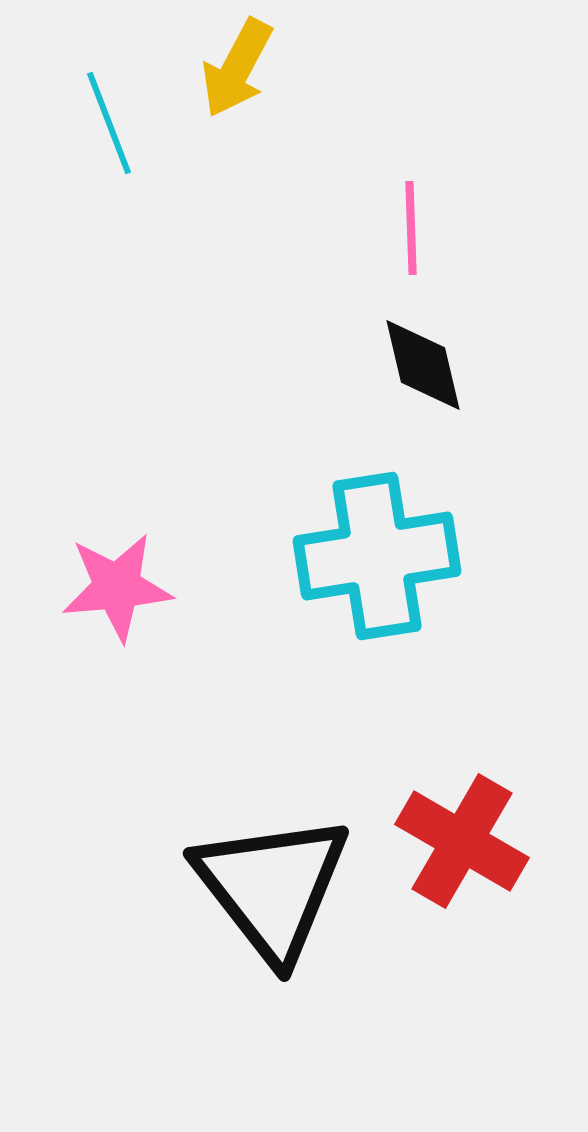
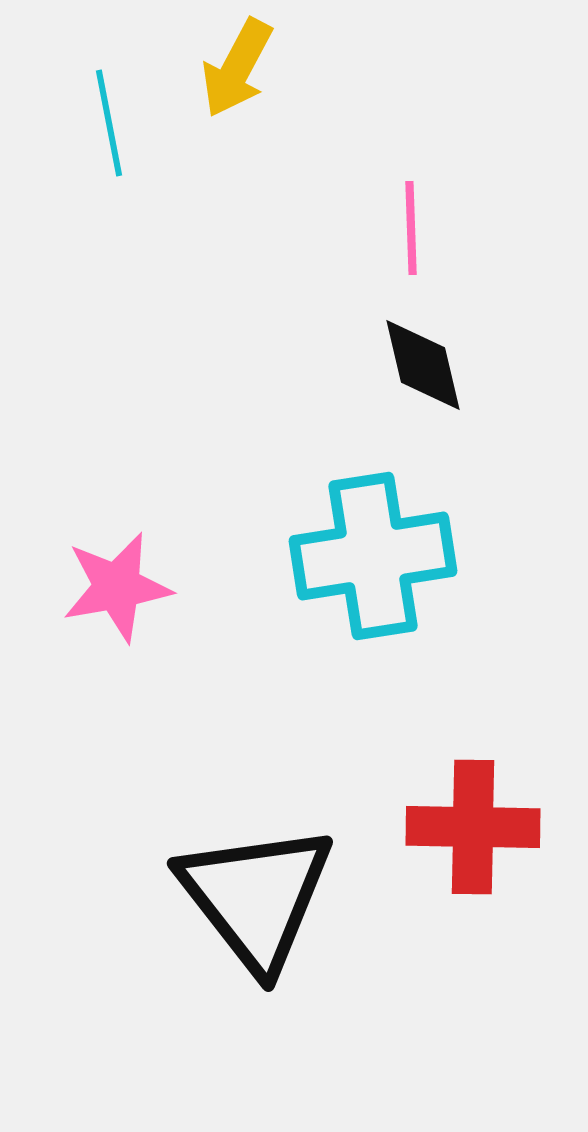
cyan line: rotated 10 degrees clockwise
cyan cross: moved 4 px left
pink star: rotated 5 degrees counterclockwise
red cross: moved 11 px right, 14 px up; rotated 29 degrees counterclockwise
black triangle: moved 16 px left, 10 px down
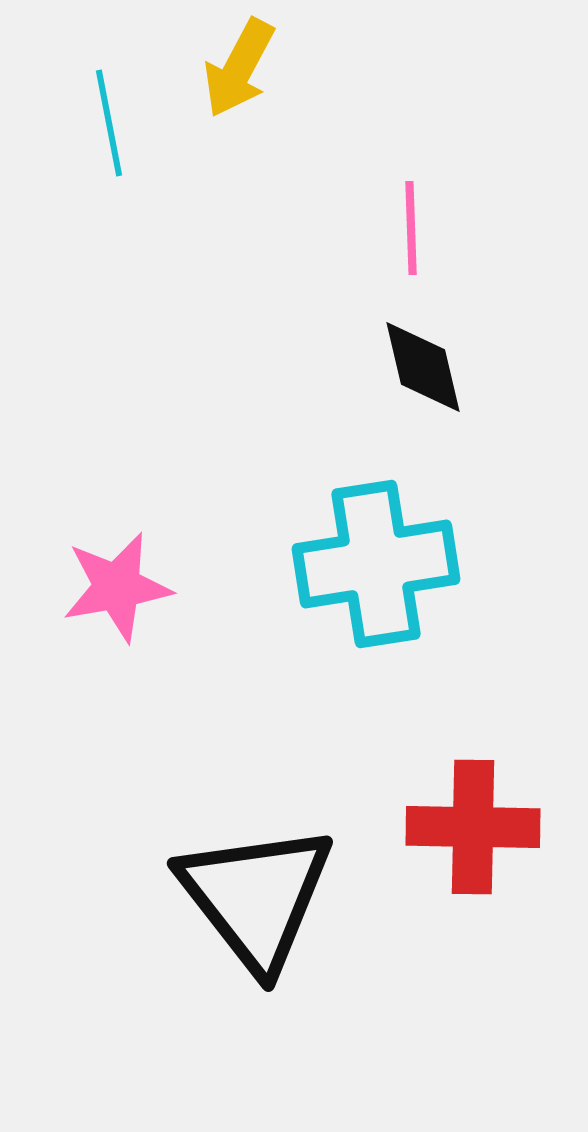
yellow arrow: moved 2 px right
black diamond: moved 2 px down
cyan cross: moved 3 px right, 8 px down
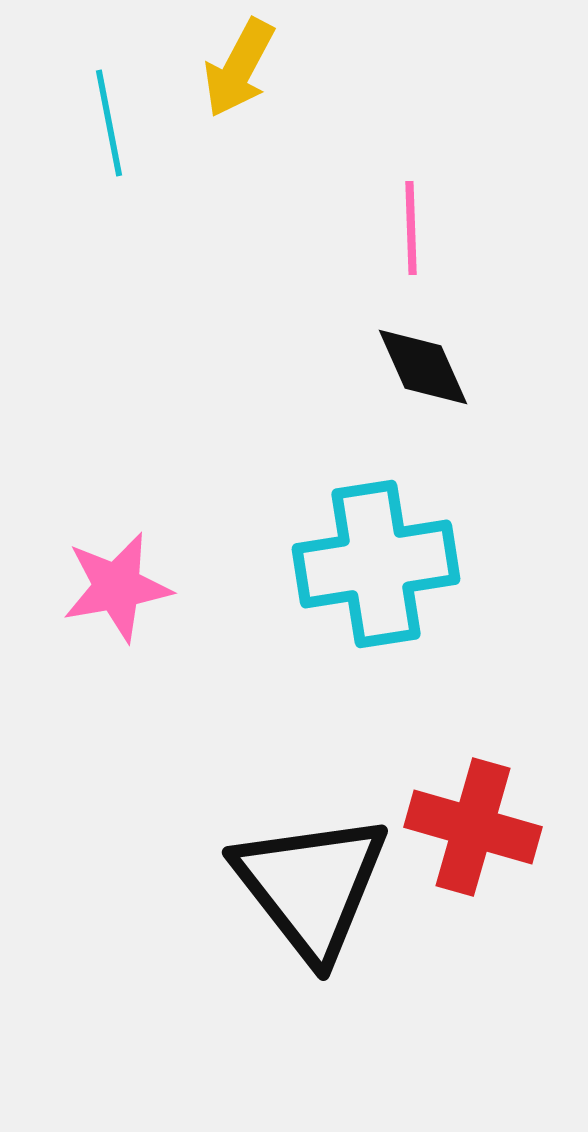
black diamond: rotated 11 degrees counterclockwise
red cross: rotated 15 degrees clockwise
black triangle: moved 55 px right, 11 px up
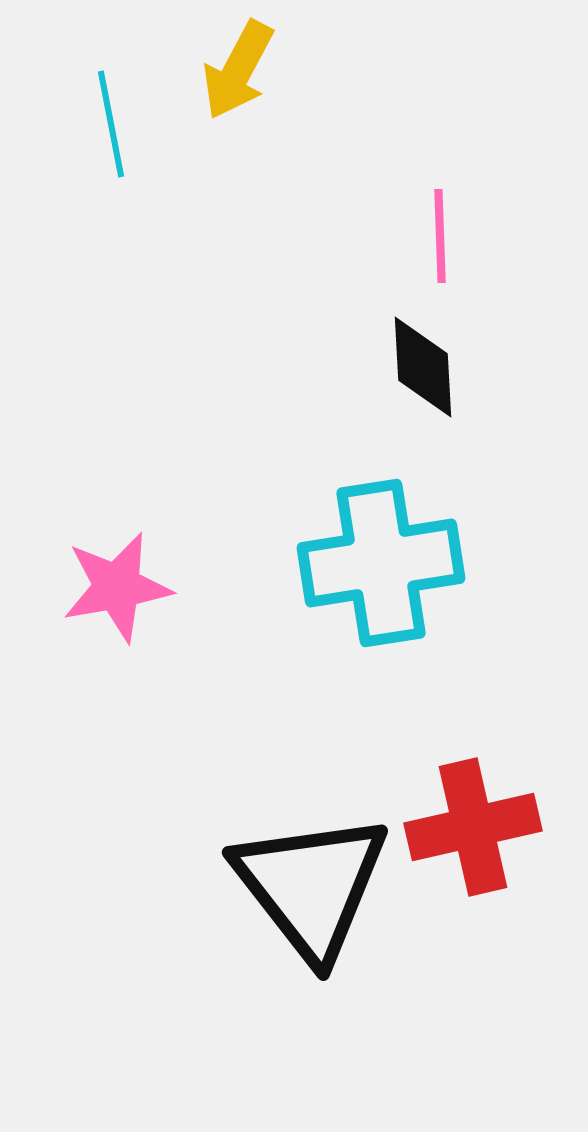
yellow arrow: moved 1 px left, 2 px down
cyan line: moved 2 px right, 1 px down
pink line: moved 29 px right, 8 px down
black diamond: rotated 21 degrees clockwise
cyan cross: moved 5 px right, 1 px up
red cross: rotated 29 degrees counterclockwise
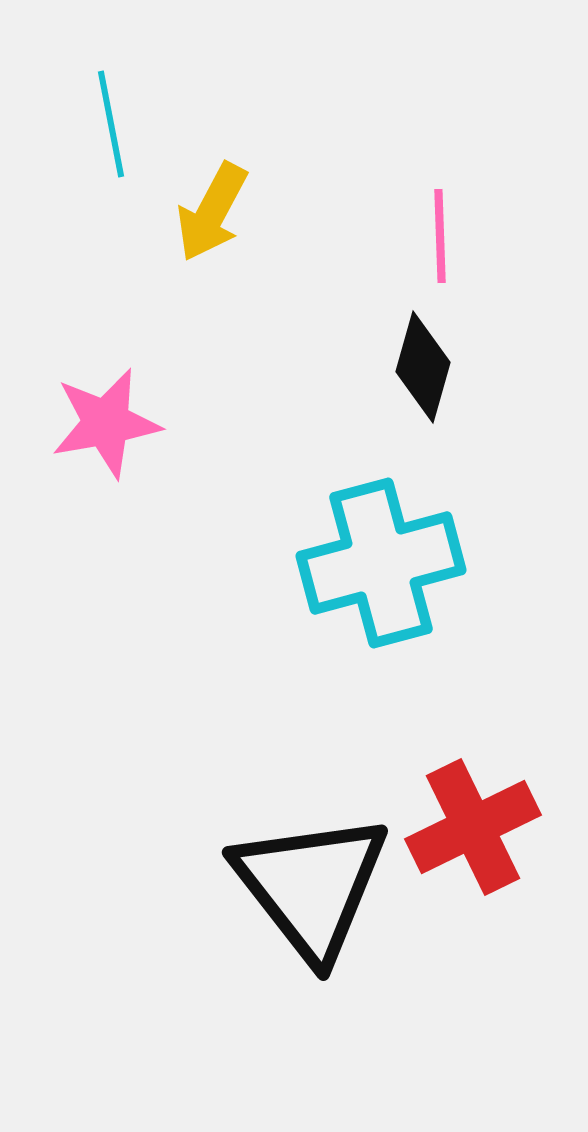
yellow arrow: moved 26 px left, 142 px down
black diamond: rotated 19 degrees clockwise
cyan cross: rotated 6 degrees counterclockwise
pink star: moved 11 px left, 164 px up
red cross: rotated 13 degrees counterclockwise
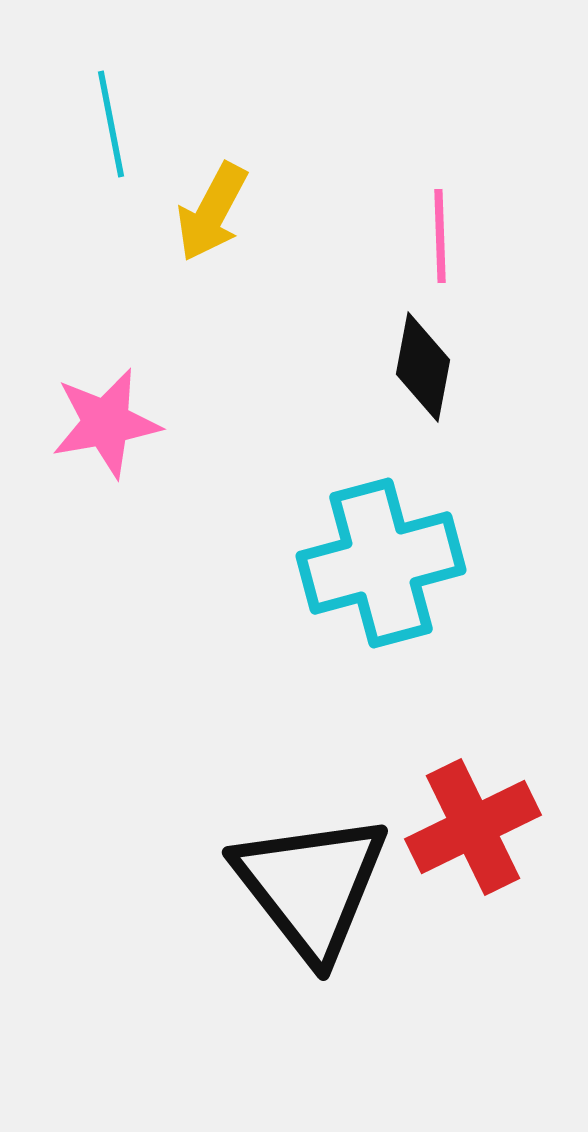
black diamond: rotated 5 degrees counterclockwise
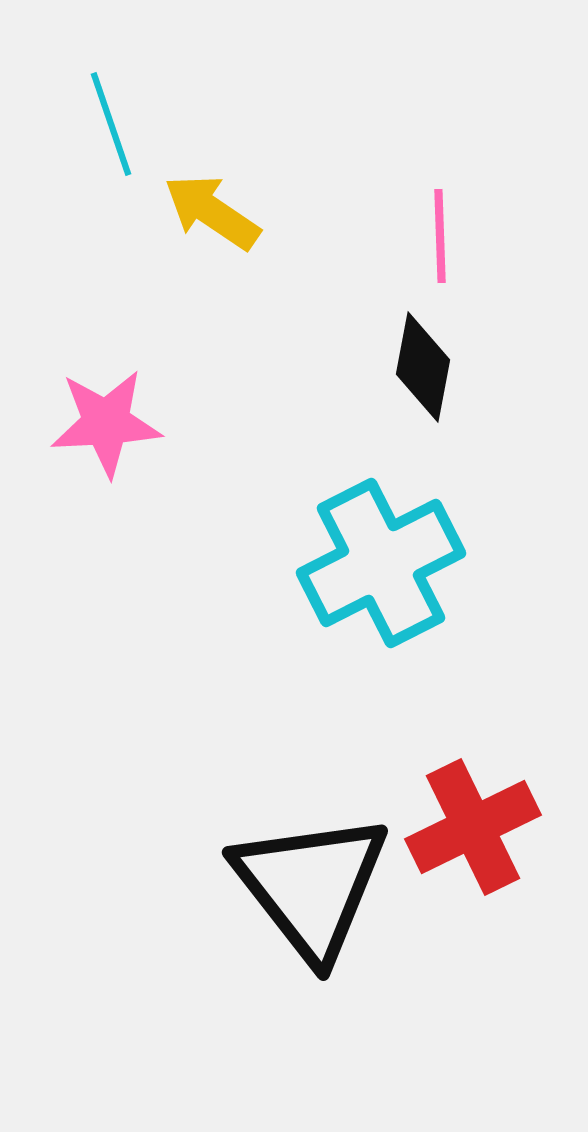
cyan line: rotated 8 degrees counterclockwise
yellow arrow: rotated 96 degrees clockwise
pink star: rotated 7 degrees clockwise
cyan cross: rotated 12 degrees counterclockwise
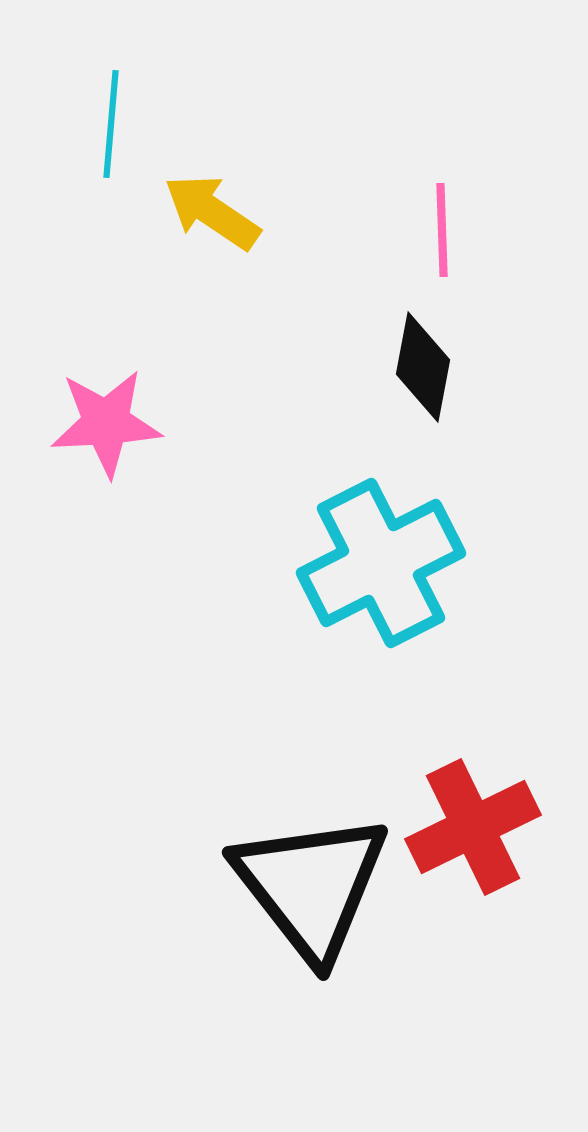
cyan line: rotated 24 degrees clockwise
pink line: moved 2 px right, 6 px up
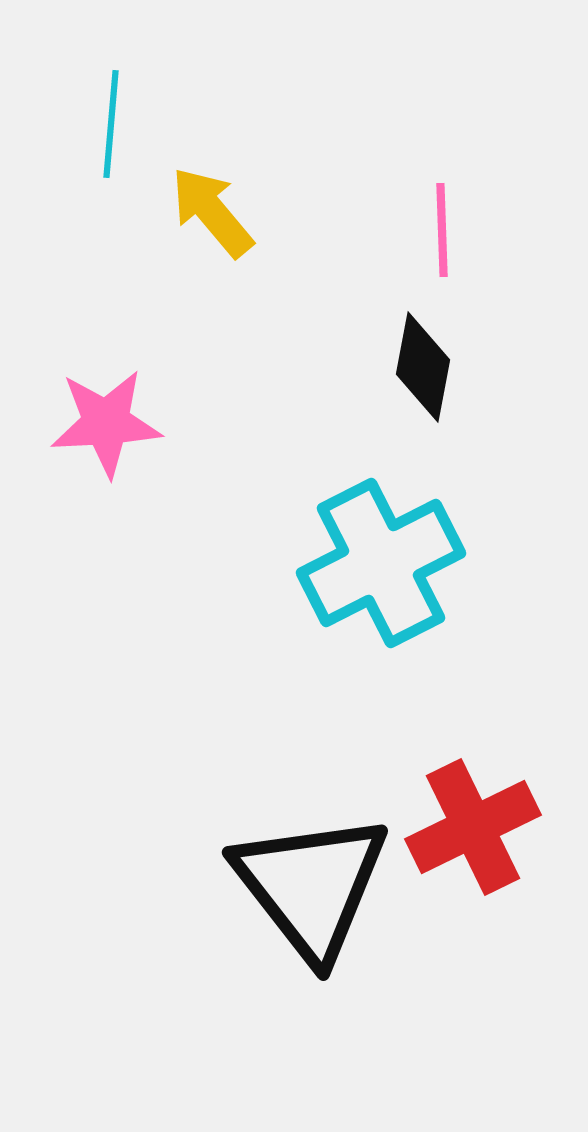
yellow arrow: rotated 16 degrees clockwise
